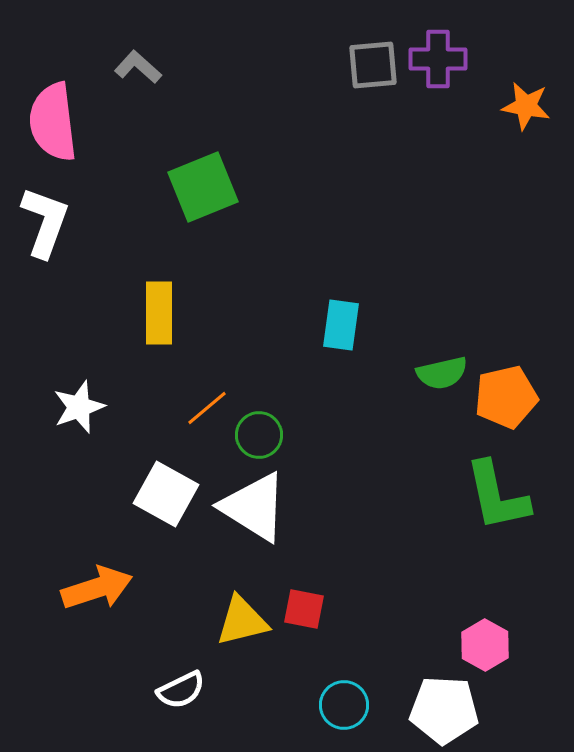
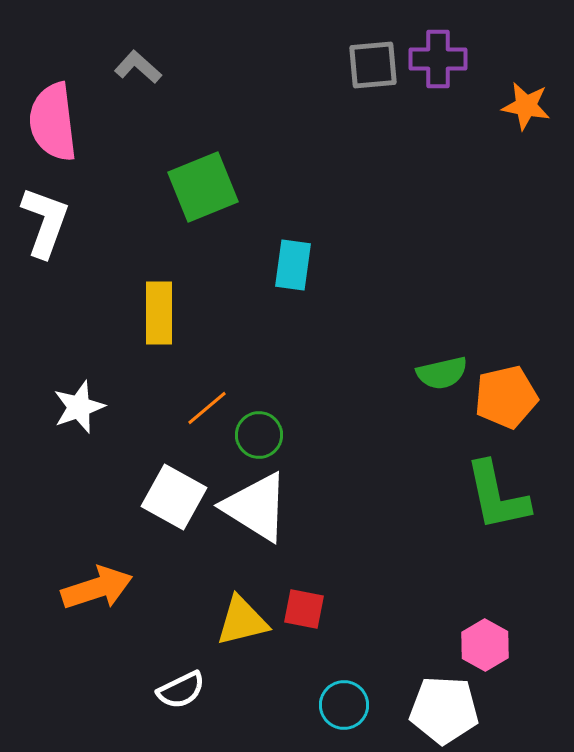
cyan rectangle: moved 48 px left, 60 px up
white square: moved 8 px right, 3 px down
white triangle: moved 2 px right
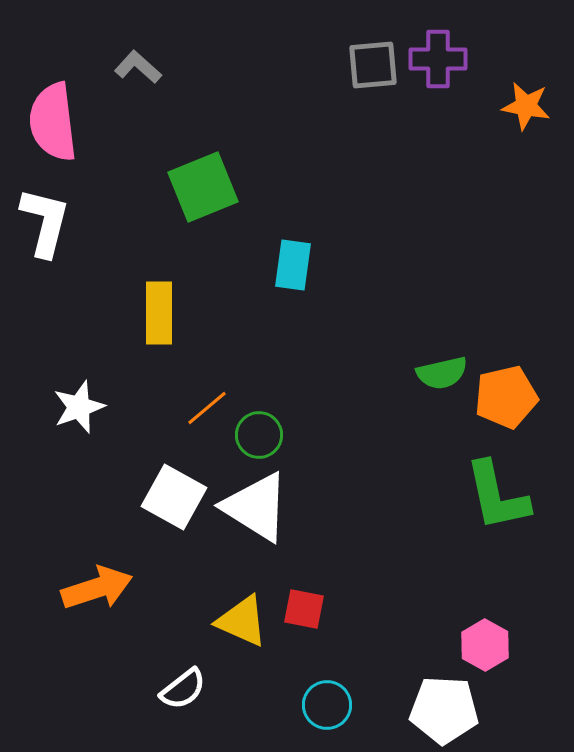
white L-shape: rotated 6 degrees counterclockwise
yellow triangle: rotated 38 degrees clockwise
white semicircle: moved 2 px right, 1 px up; rotated 12 degrees counterclockwise
cyan circle: moved 17 px left
